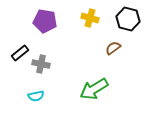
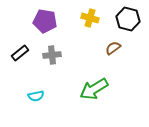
gray cross: moved 11 px right, 9 px up; rotated 18 degrees counterclockwise
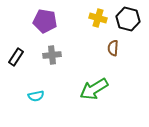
yellow cross: moved 8 px right
brown semicircle: rotated 49 degrees counterclockwise
black rectangle: moved 4 px left, 4 px down; rotated 18 degrees counterclockwise
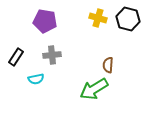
brown semicircle: moved 5 px left, 17 px down
cyan semicircle: moved 17 px up
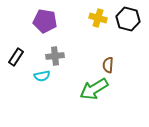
gray cross: moved 3 px right, 1 px down
cyan semicircle: moved 6 px right, 3 px up
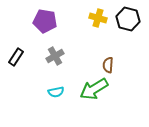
gray cross: rotated 24 degrees counterclockwise
cyan semicircle: moved 14 px right, 16 px down
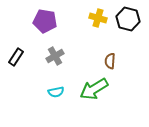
brown semicircle: moved 2 px right, 4 px up
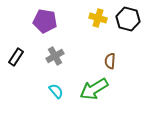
cyan semicircle: moved 1 px up; rotated 119 degrees counterclockwise
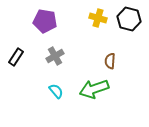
black hexagon: moved 1 px right
green arrow: rotated 12 degrees clockwise
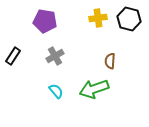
yellow cross: rotated 24 degrees counterclockwise
black rectangle: moved 3 px left, 1 px up
